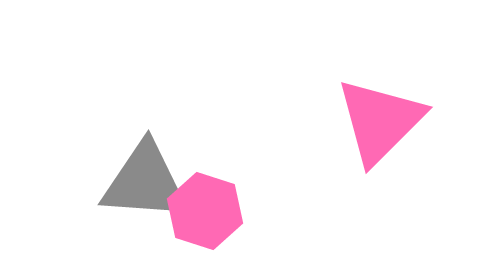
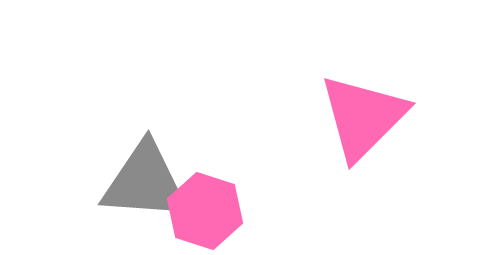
pink triangle: moved 17 px left, 4 px up
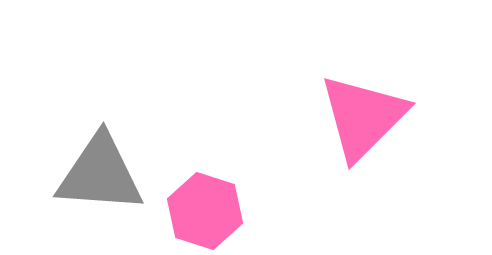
gray triangle: moved 45 px left, 8 px up
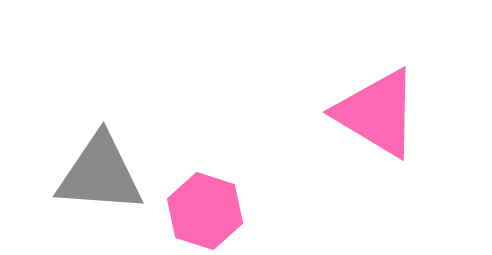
pink triangle: moved 14 px right, 4 px up; rotated 44 degrees counterclockwise
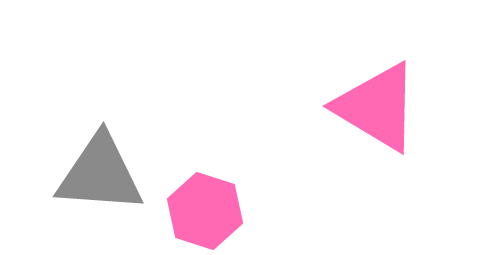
pink triangle: moved 6 px up
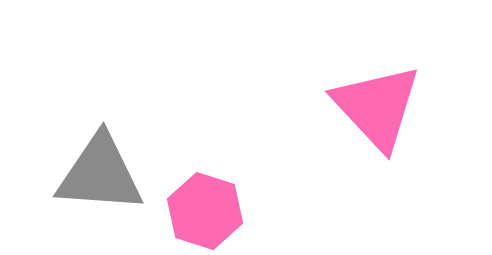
pink triangle: rotated 16 degrees clockwise
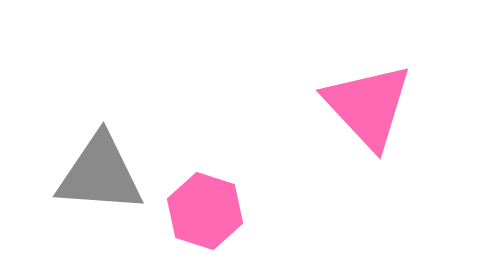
pink triangle: moved 9 px left, 1 px up
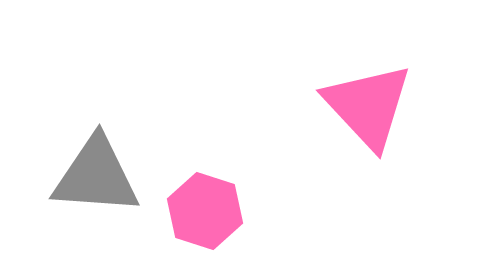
gray triangle: moved 4 px left, 2 px down
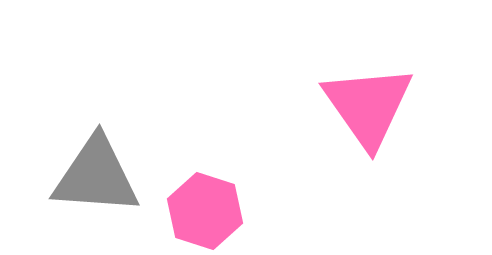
pink triangle: rotated 8 degrees clockwise
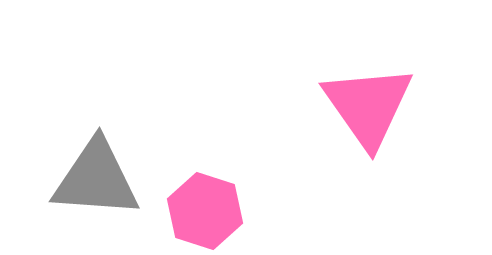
gray triangle: moved 3 px down
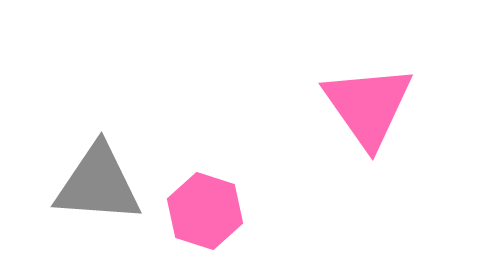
gray triangle: moved 2 px right, 5 px down
